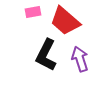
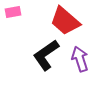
pink rectangle: moved 20 px left
black L-shape: rotated 28 degrees clockwise
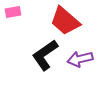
black L-shape: moved 1 px left
purple arrow: rotated 85 degrees counterclockwise
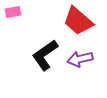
red trapezoid: moved 13 px right
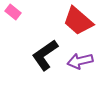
pink rectangle: rotated 49 degrees clockwise
purple arrow: moved 2 px down
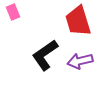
pink rectangle: rotated 28 degrees clockwise
red trapezoid: rotated 32 degrees clockwise
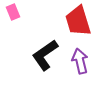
purple arrow: rotated 90 degrees clockwise
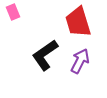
red trapezoid: moved 1 px down
purple arrow: rotated 40 degrees clockwise
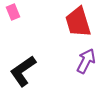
black L-shape: moved 22 px left, 16 px down
purple arrow: moved 6 px right
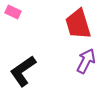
pink rectangle: rotated 42 degrees counterclockwise
red trapezoid: moved 2 px down
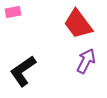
pink rectangle: rotated 35 degrees counterclockwise
red trapezoid: rotated 20 degrees counterclockwise
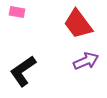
pink rectangle: moved 4 px right; rotated 21 degrees clockwise
purple arrow: rotated 40 degrees clockwise
